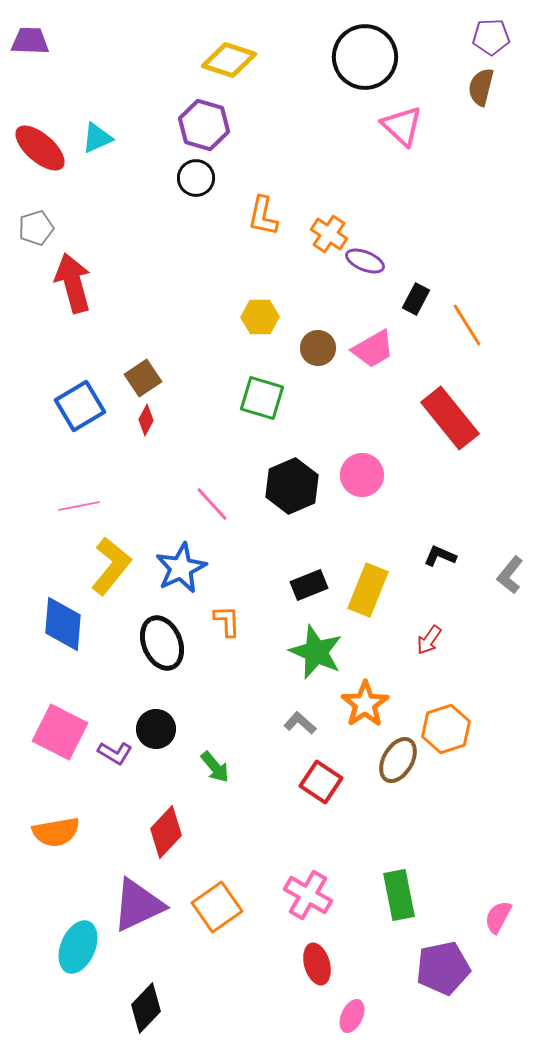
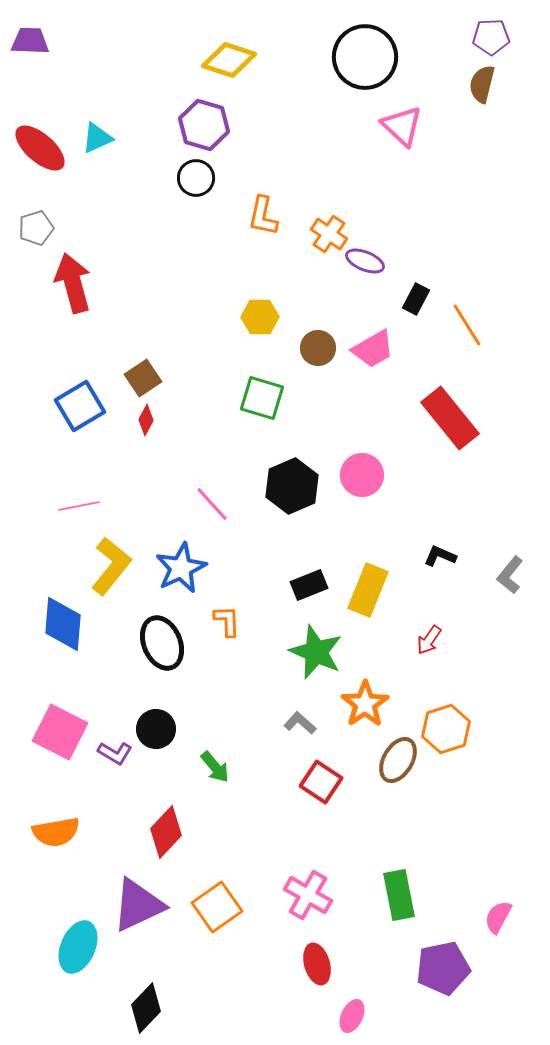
brown semicircle at (481, 87): moved 1 px right, 3 px up
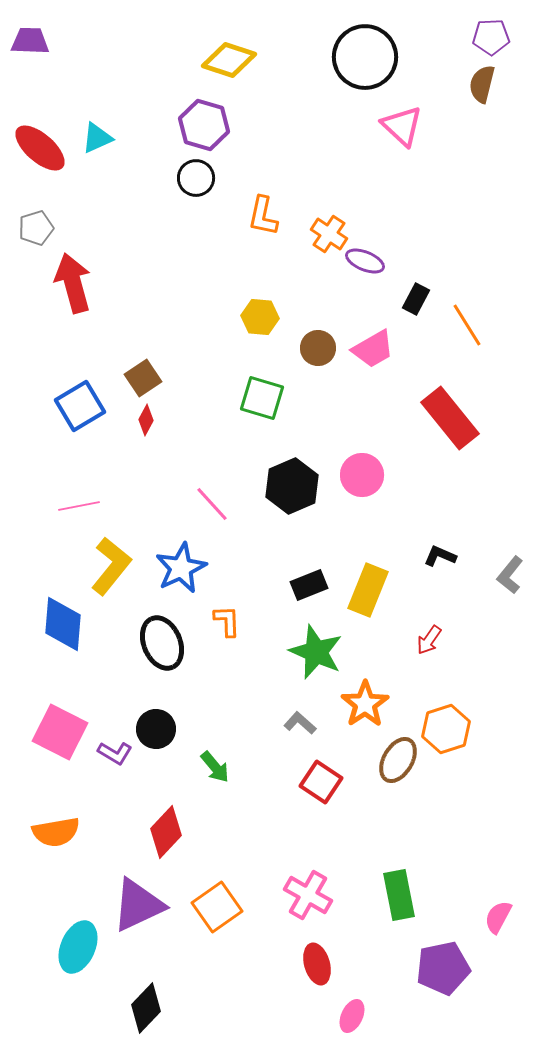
yellow hexagon at (260, 317): rotated 6 degrees clockwise
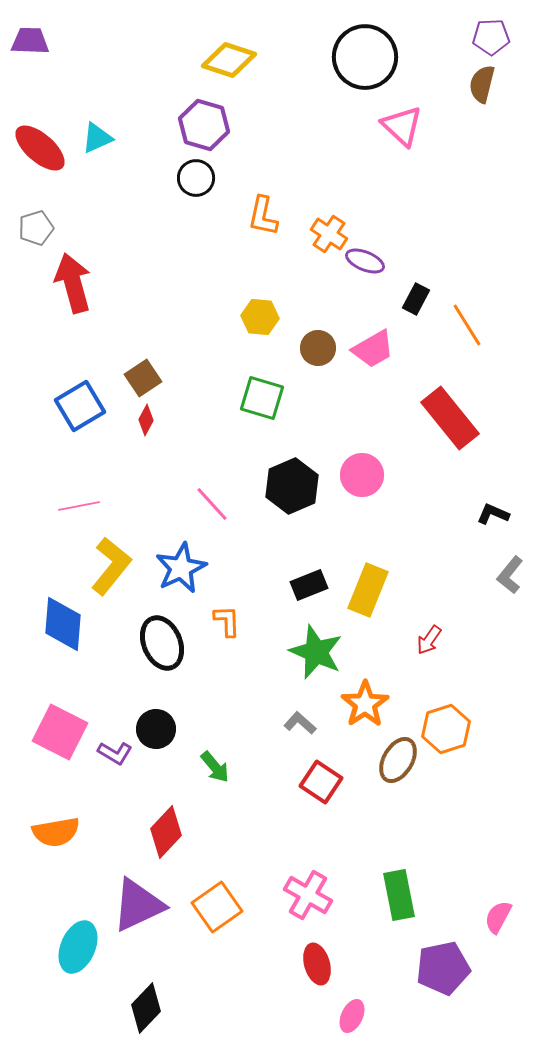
black L-shape at (440, 556): moved 53 px right, 42 px up
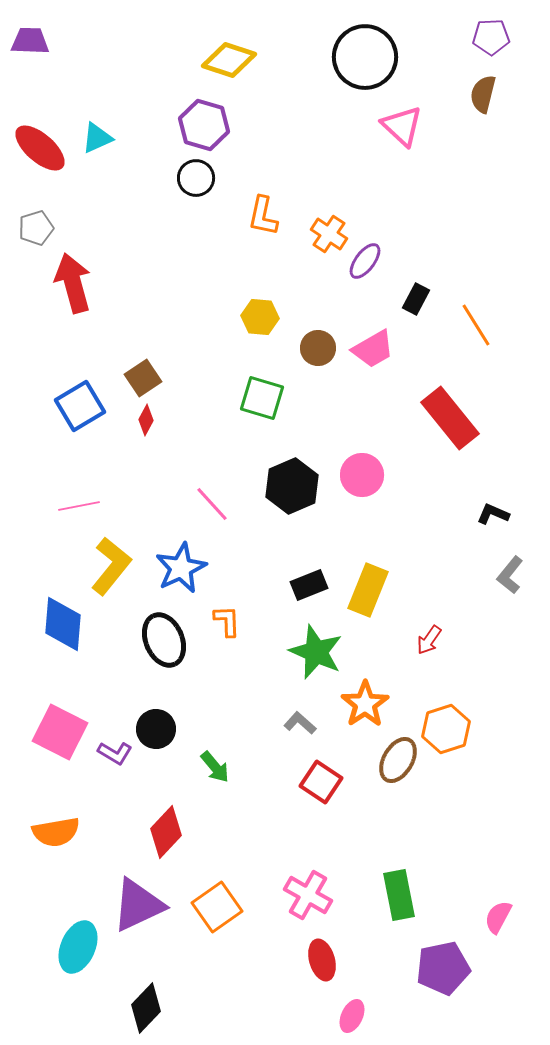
brown semicircle at (482, 84): moved 1 px right, 10 px down
purple ellipse at (365, 261): rotated 75 degrees counterclockwise
orange line at (467, 325): moved 9 px right
black ellipse at (162, 643): moved 2 px right, 3 px up
red ellipse at (317, 964): moved 5 px right, 4 px up
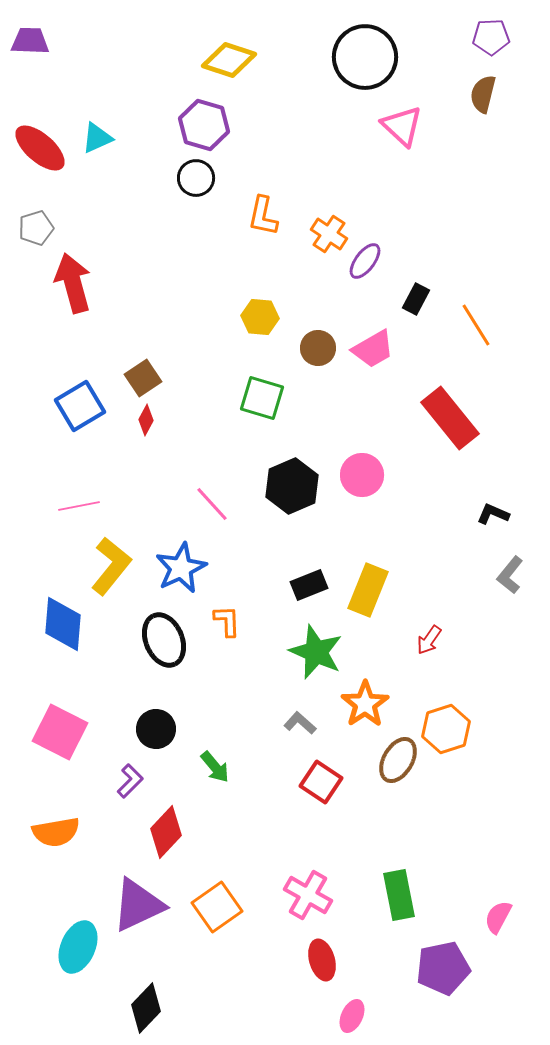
purple L-shape at (115, 753): moved 15 px right, 28 px down; rotated 76 degrees counterclockwise
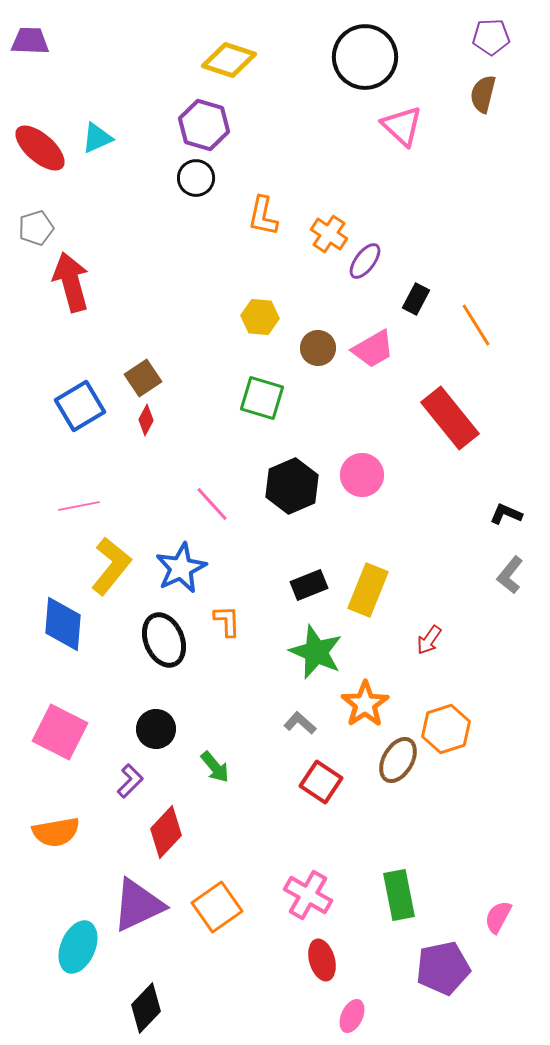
red arrow at (73, 283): moved 2 px left, 1 px up
black L-shape at (493, 514): moved 13 px right
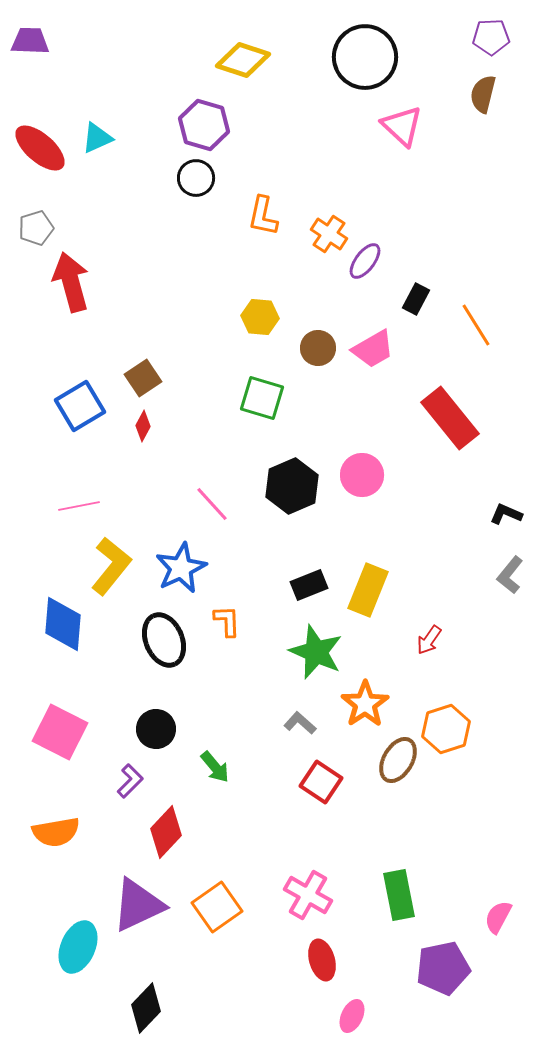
yellow diamond at (229, 60): moved 14 px right
red diamond at (146, 420): moved 3 px left, 6 px down
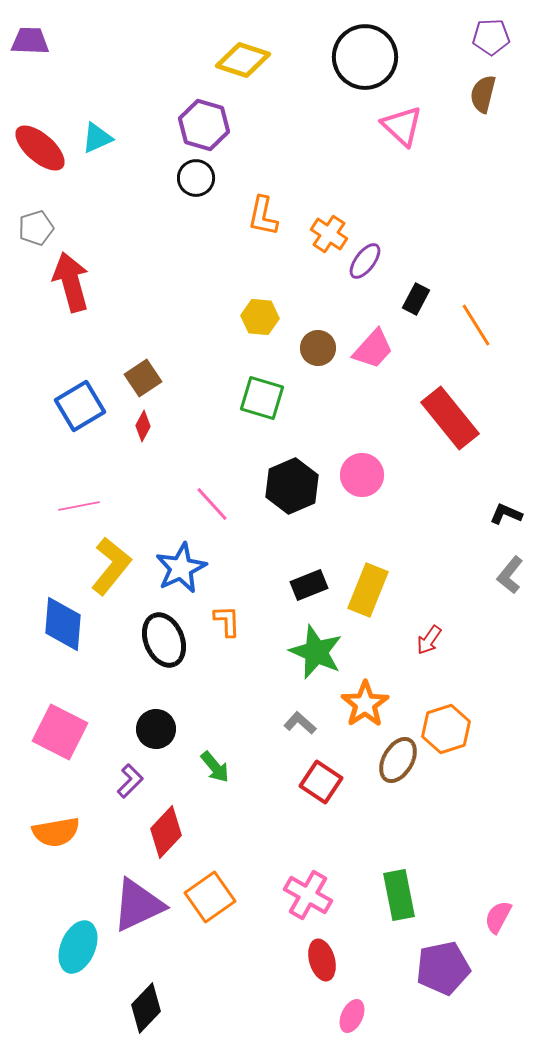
pink trapezoid at (373, 349): rotated 18 degrees counterclockwise
orange square at (217, 907): moved 7 px left, 10 px up
